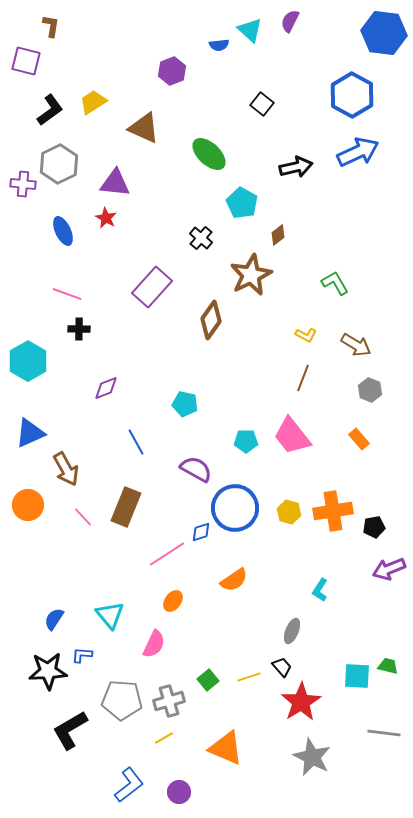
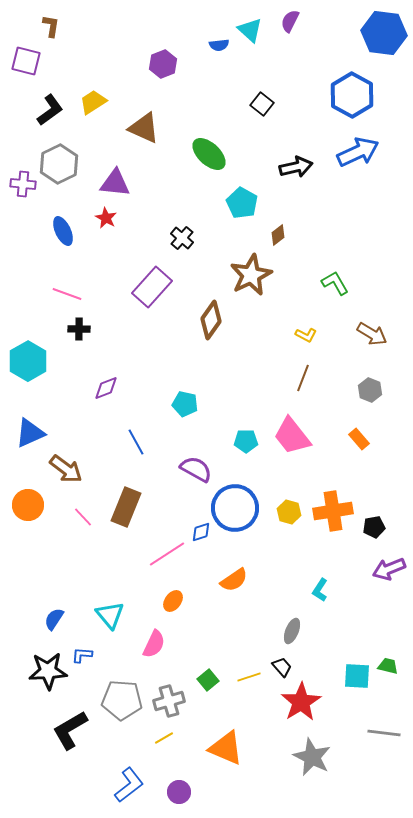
purple hexagon at (172, 71): moved 9 px left, 7 px up
black cross at (201, 238): moved 19 px left
brown arrow at (356, 345): moved 16 px right, 11 px up
brown arrow at (66, 469): rotated 24 degrees counterclockwise
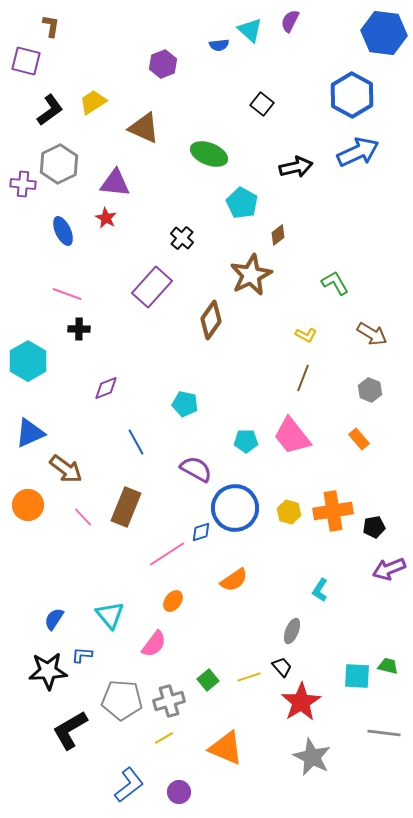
green ellipse at (209, 154): rotated 21 degrees counterclockwise
pink semicircle at (154, 644): rotated 12 degrees clockwise
